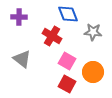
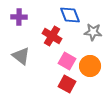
blue diamond: moved 2 px right, 1 px down
gray triangle: moved 1 px left, 3 px up
orange circle: moved 3 px left, 6 px up
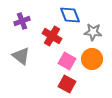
purple cross: moved 3 px right, 4 px down; rotated 21 degrees counterclockwise
orange circle: moved 2 px right, 7 px up
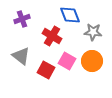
purple cross: moved 2 px up
orange circle: moved 2 px down
red square: moved 21 px left, 14 px up
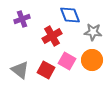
red cross: rotated 30 degrees clockwise
gray triangle: moved 1 px left, 14 px down
orange circle: moved 1 px up
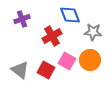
orange circle: moved 2 px left
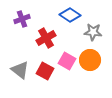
blue diamond: rotated 35 degrees counterclockwise
red cross: moved 6 px left, 2 px down
red square: moved 1 px left, 1 px down
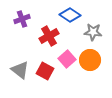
red cross: moved 3 px right, 2 px up
pink square: moved 2 px up; rotated 18 degrees clockwise
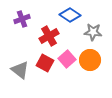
red square: moved 8 px up
